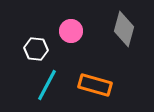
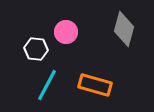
pink circle: moved 5 px left, 1 px down
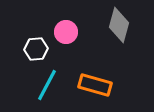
gray diamond: moved 5 px left, 4 px up
white hexagon: rotated 10 degrees counterclockwise
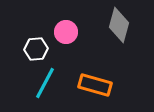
cyan line: moved 2 px left, 2 px up
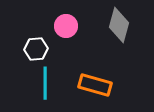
pink circle: moved 6 px up
cyan line: rotated 28 degrees counterclockwise
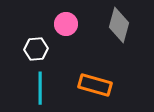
pink circle: moved 2 px up
cyan line: moved 5 px left, 5 px down
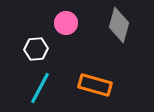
pink circle: moved 1 px up
cyan line: rotated 28 degrees clockwise
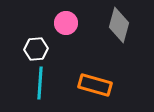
cyan line: moved 5 px up; rotated 24 degrees counterclockwise
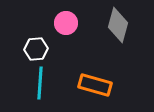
gray diamond: moved 1 px left
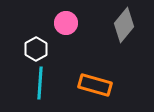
gray diamond: moved 6 px right; rotated 24 degrees clockwise
white hexagon: rotated 25 degrees counterclockwise
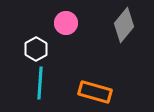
orange rectangle: moved 7 px down
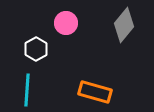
cyan line: moved 13 px left, 7 px down
